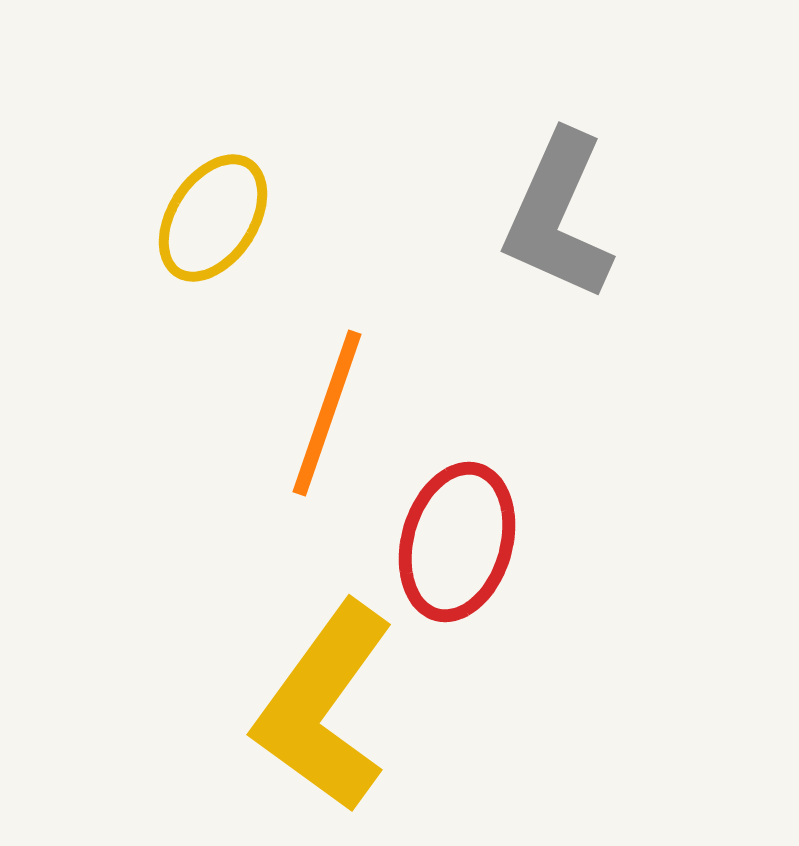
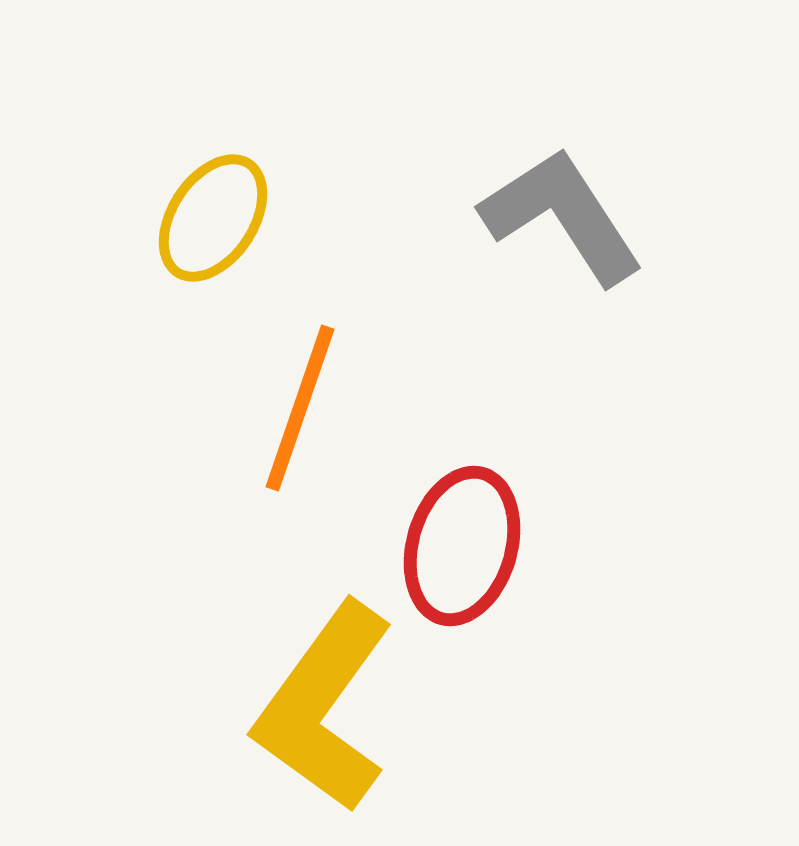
gray L-shape: moved 4 px right; rotated 123 degrees clockwise
orange line: moved 27 px left, 5 px up
red ellipse: moved 5 px right, 4 px down
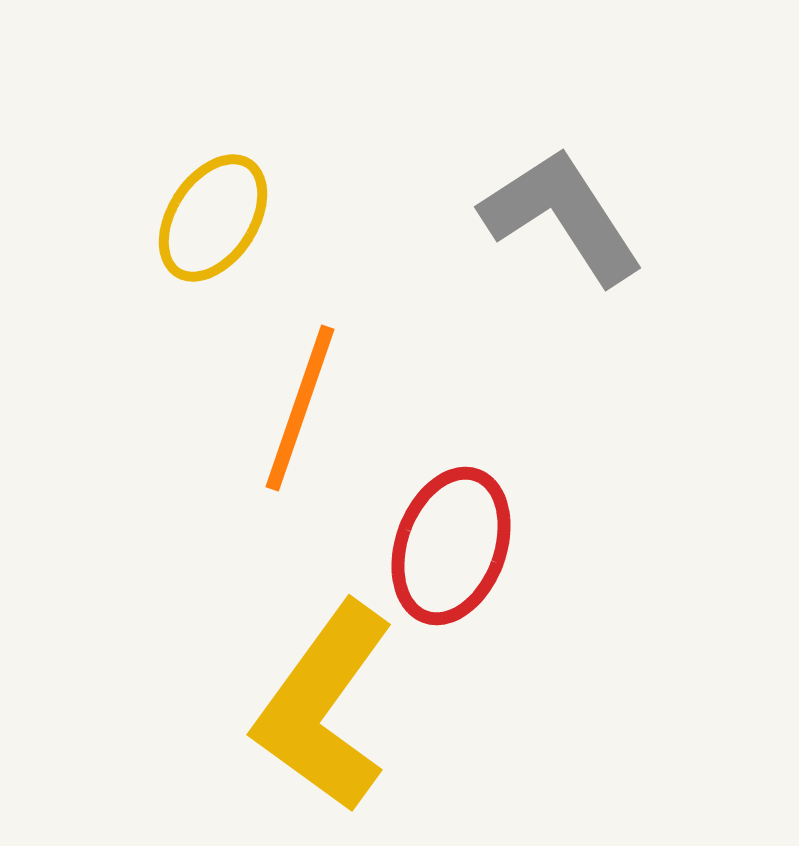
red ellipse: moved 11 px left; rotated 4 degrees clockwise
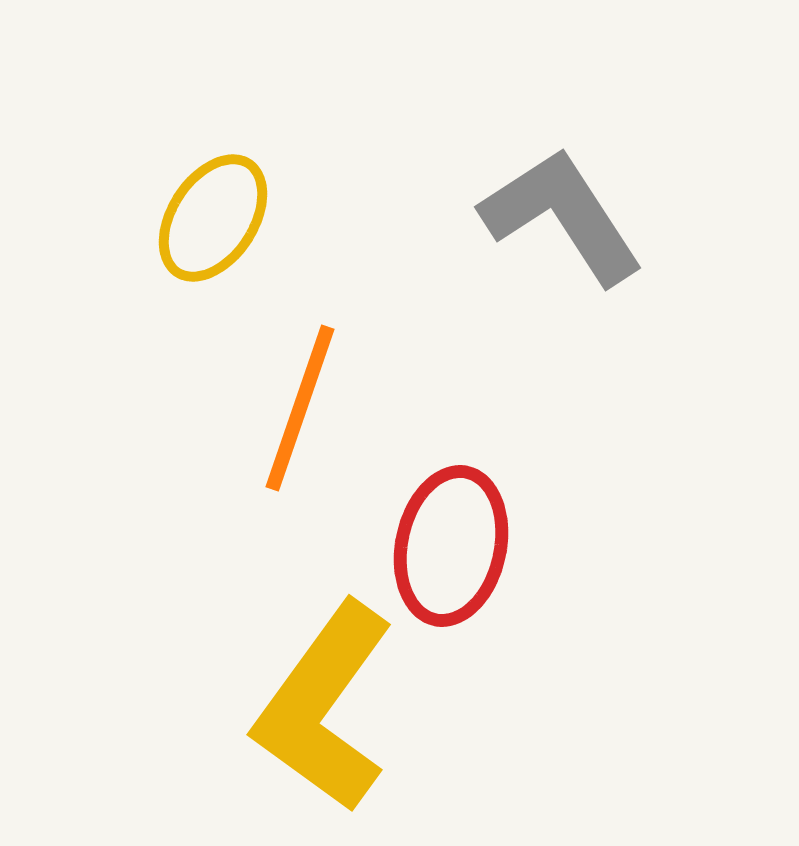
red ellipse: rotated 8 degrees counterclockwise
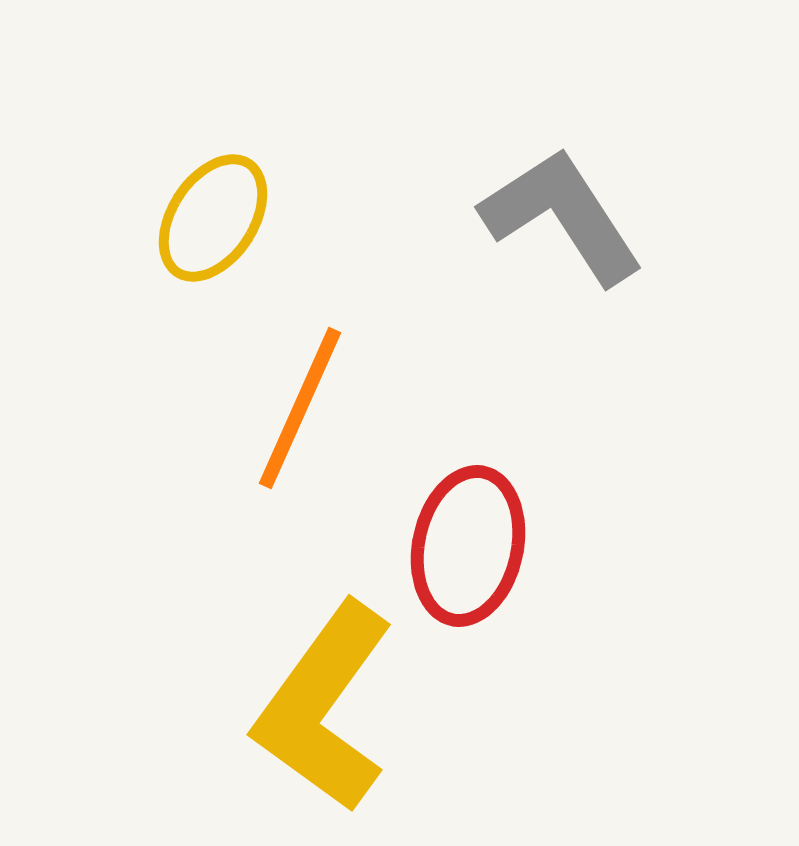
orange line: rotated 5 degrees clockwise
red ellipse: moved 17 px right
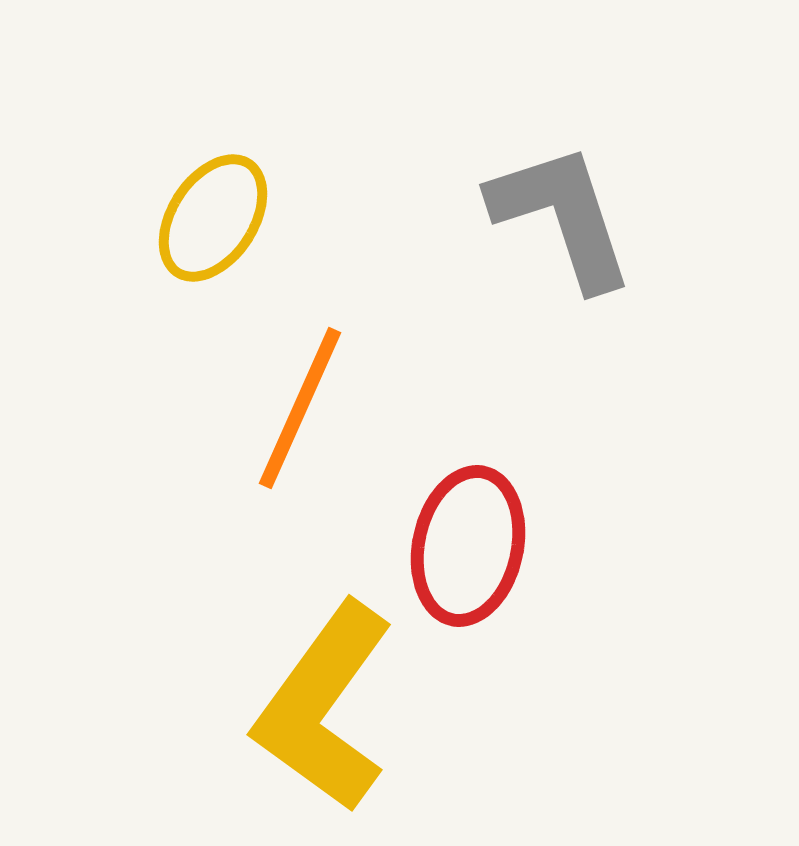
gray L-shape: rotated 15 degrees clockwise
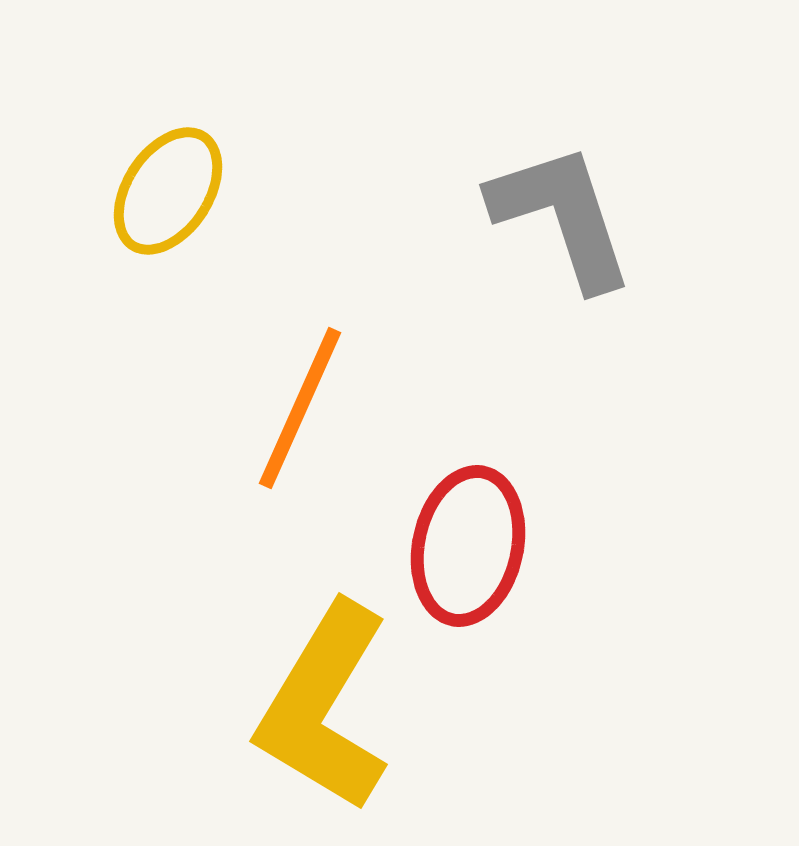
yellow ellipse: moved 45 px left, 27 px up
yellow L-shape: rotated 5 degrees counterclockwise
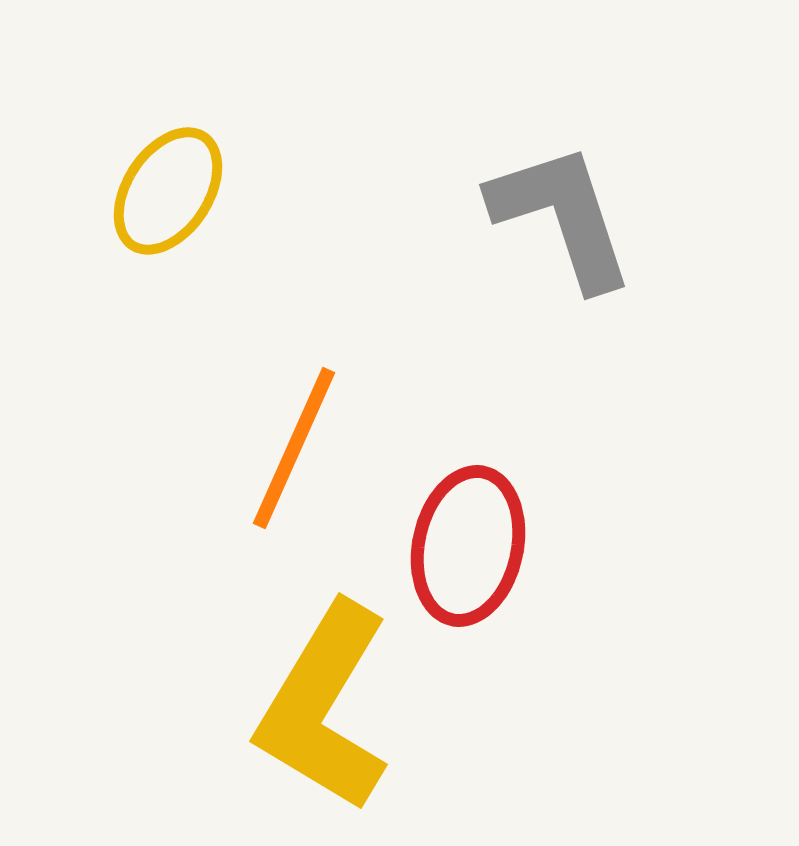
orange line: moved 6 px left, 40 px down
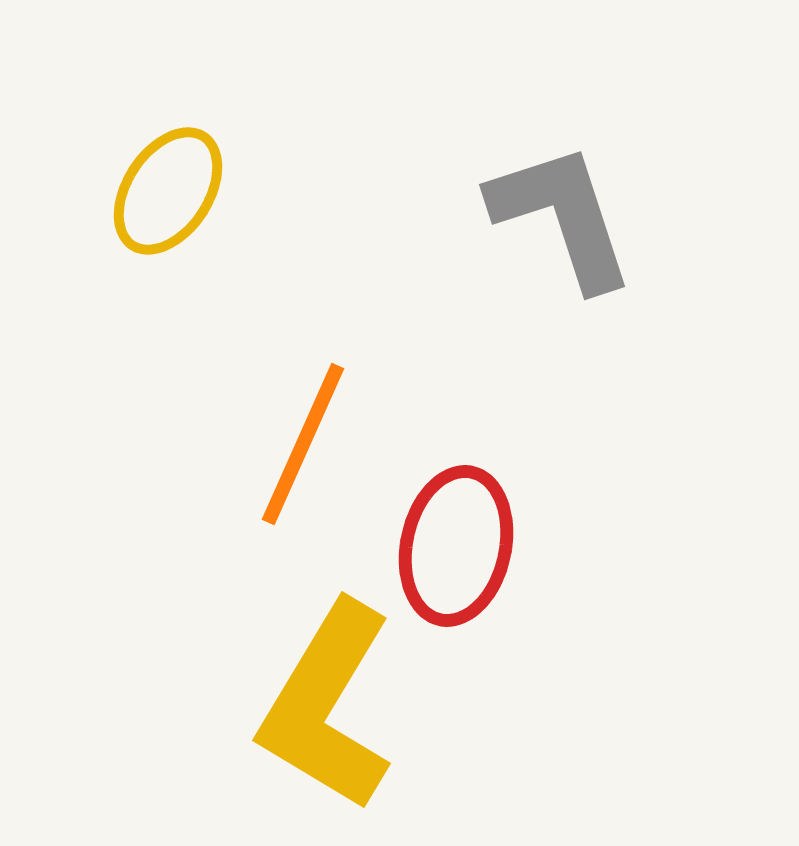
orange line: moved 9 px right, 4 px up
red ellipse: moved 12 px left
yellow L-shape: moved 3 px right, 1 px up
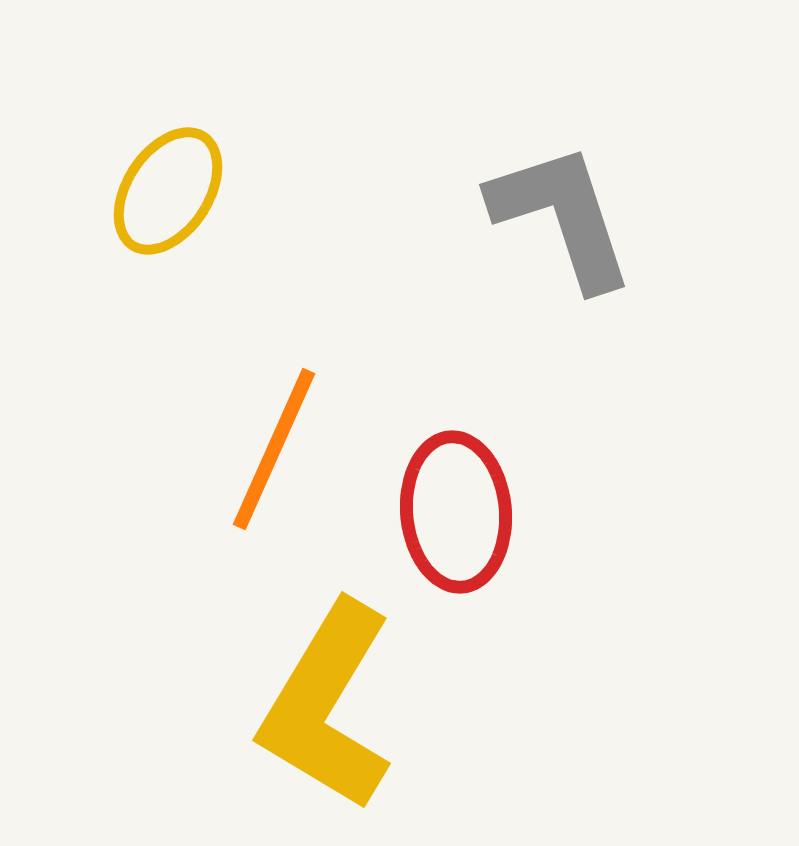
orange line: moved 29 px left, 5 px down
red ellipse: moved 34 px up; rotated 17 degrees counterclockwise
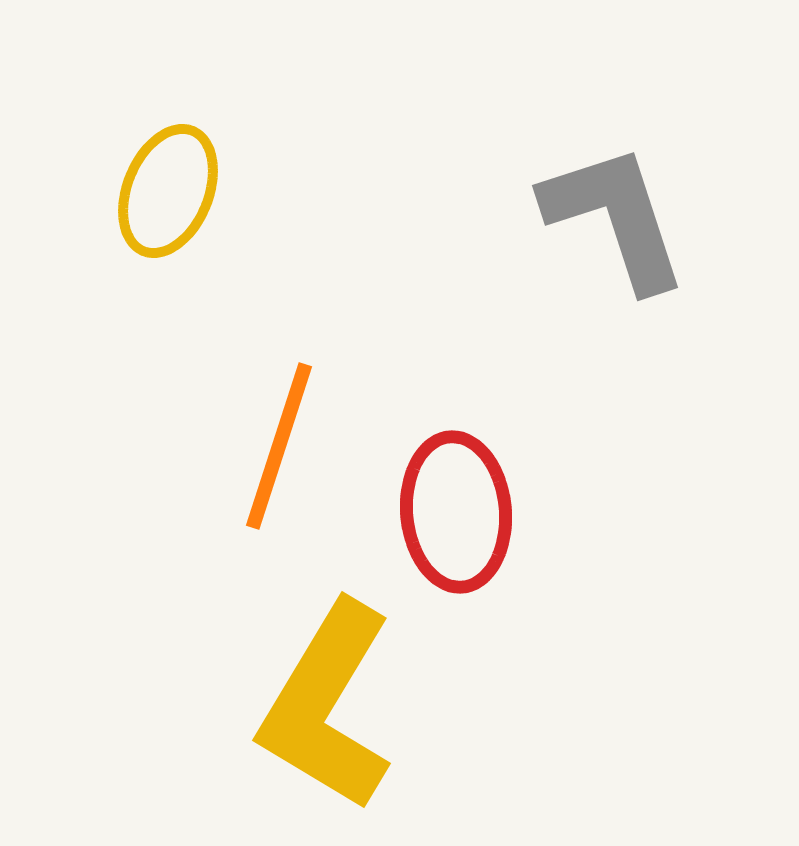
yellow ellipse: rotated 11 degrees counterclockwise
gray L-shape: moved 53 px right, 1 px down
orange line: moved 5 px right, 3 px up; rotated 6 degrees counterclockwise
